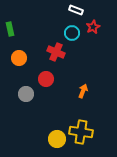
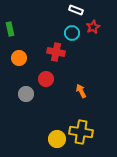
red cross: rotated 12 degrees counterclockwise
orange arrow: moved 2 px left; rotated 48 degrees counterclockwise
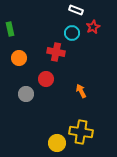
yellow circle: moved 4 px down
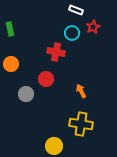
orange circle: moved 8 px left, 6 px down
yellow cross: moved 8 px up
yellow circle: moved 3 px left, 3 px down
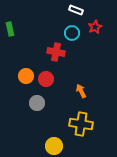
red star: moved 2 px right
orange circle: moved 15 px right, 12 px down
gray circle: moved 11 px right, 9 px down
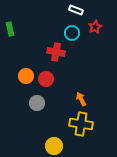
orange arrow: moved 8 px down
